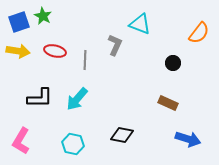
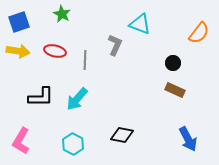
green star: moved 19 px right, 2 px up
black L-shape: moved 1 px right, 1 px up
brown rectangle: moved 7 px right, 13 px up
blue arrow: rotated 45 degrees clockwise
cyan hexagon: rotated 15 degrees clockwise
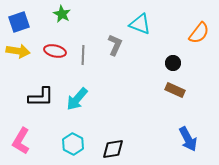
gray line: moved 2 px left, 5 px up
black diamond: moved 9 px left, 14 px down; rotated 20 degrees counterclockwise
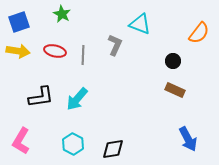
black circle: moved 2 px up
black L-shape: rotated 8 degrees counterclockwise
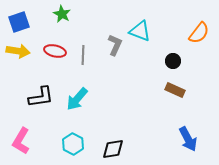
cyan triangle: moved 7 px down
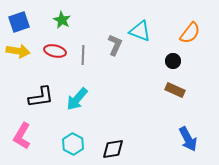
green star: moved 6 px down
orange semicircle: moved 9 px left
pink L-shape: moved 1 px right, 5 px up
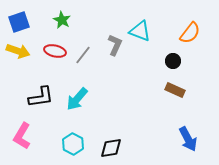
yellow arrow: rotated 10 degrees clockwise
gray line: rotated 36 degrees clockwise
black diamond: moved 2 px left, 1 px up
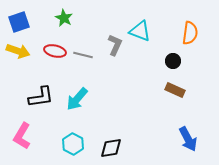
green star: moved 2 px right, 2 px up
orange semicircle: rotated 30 degrees counterclockwise
gray line: rotated 66 degrees clockwise
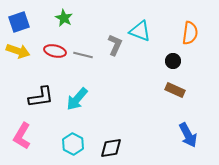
blue arrow: moved 4 px up
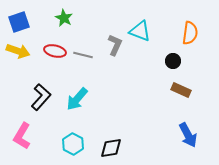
brown rectangle: moved 6 px right
black L-shape: rotated 40 degrees counterclockwise
